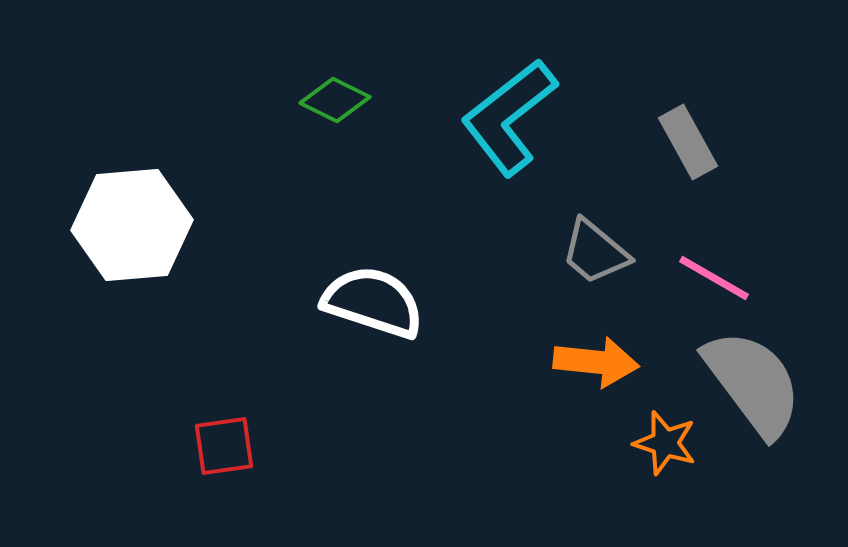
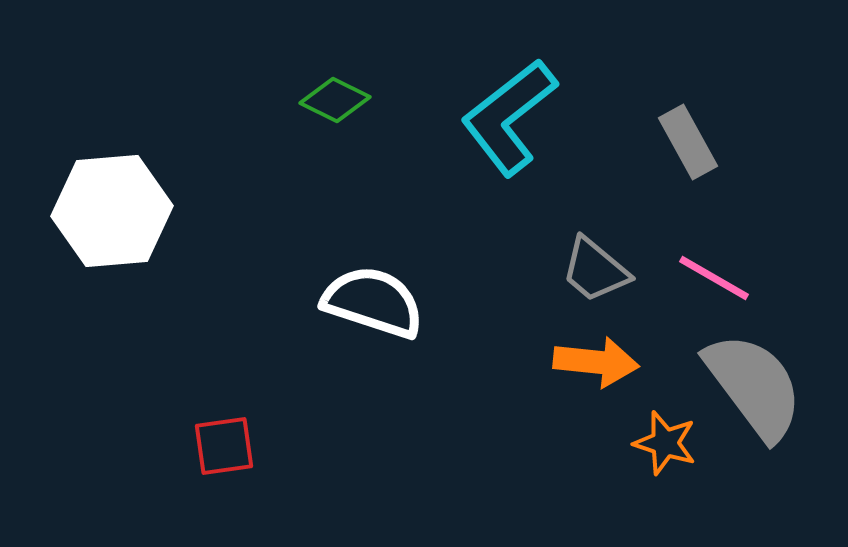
white hexagon: moved 20 px left, 14 px up
gray trapezoid: moved 18 px down
gray semicircle: moved 1 px right, 3 px down
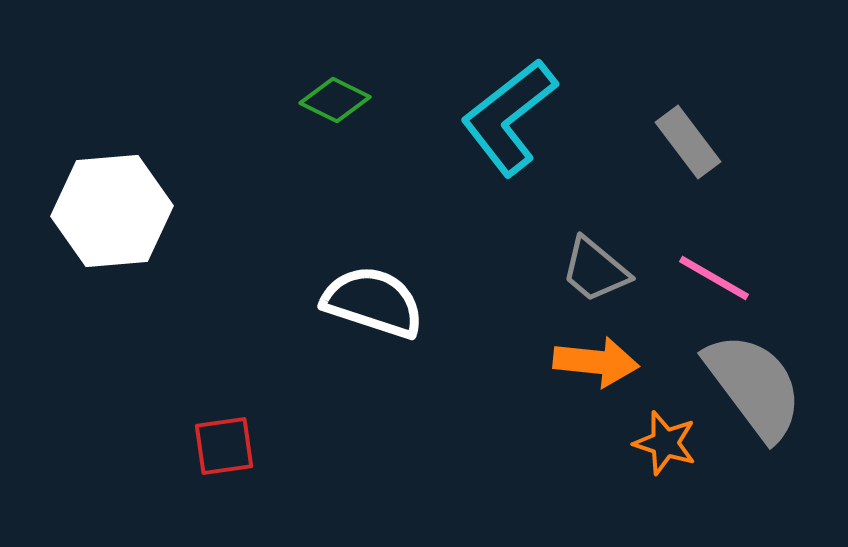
gray rectangle: rotated 8 degrees counterclockwise
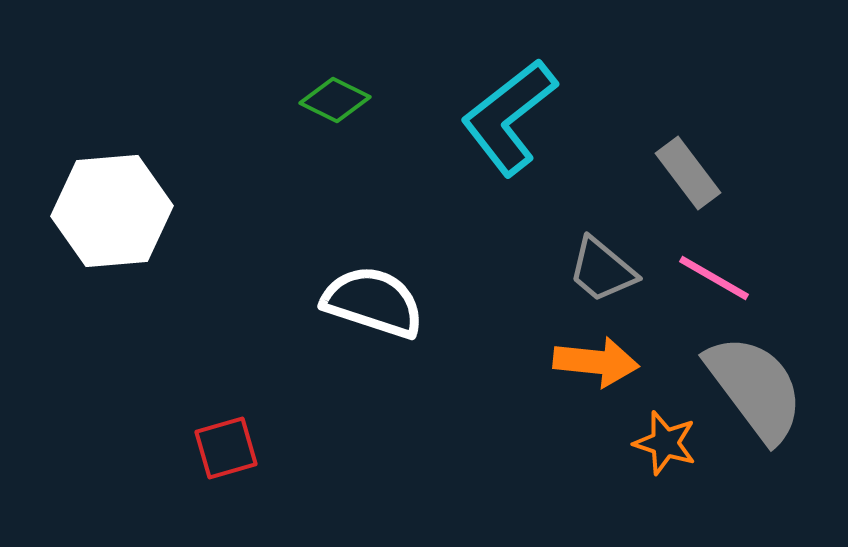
gray rectangle: moved 31 px down
gray trapezoid: moved 7 px right
gray semicircle: moved 1 px right, 2 px down
red square: moved 2 px right, 2 px down; rotated 8 degrees counterclockwise
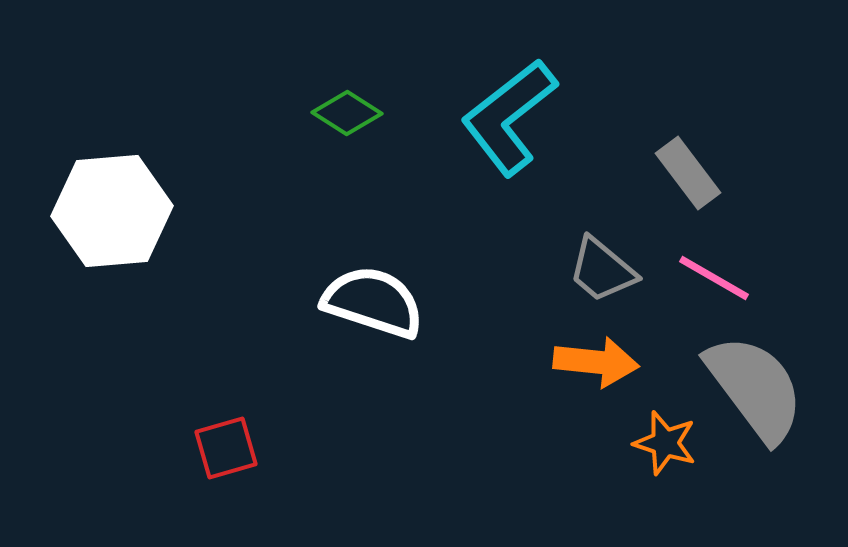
green diamond: moved 12 px right, 13 px down; rotated 6 degrees clockwise
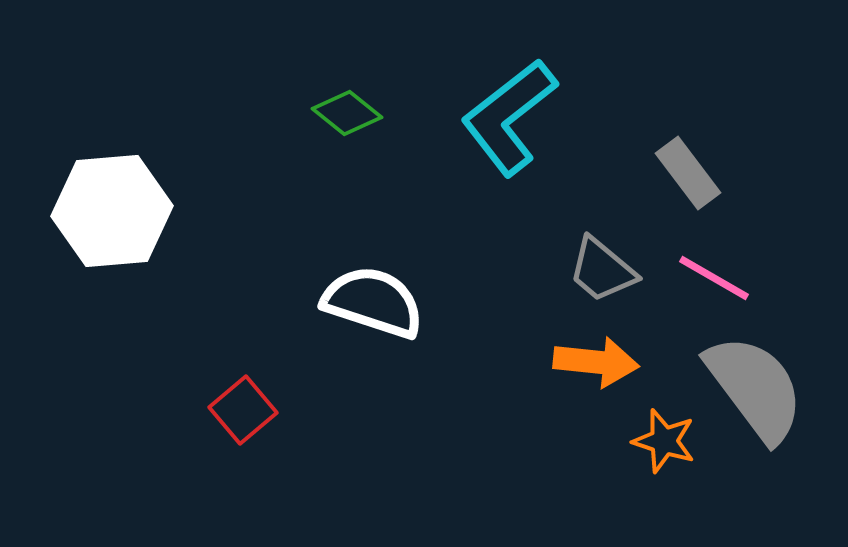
green diamond: rotated 6 degrees clockwise
orange star: moved 1 px left, 2 px up
red square: moved 17 px right, 38 px up; rotated 24 degrees counterclockwise
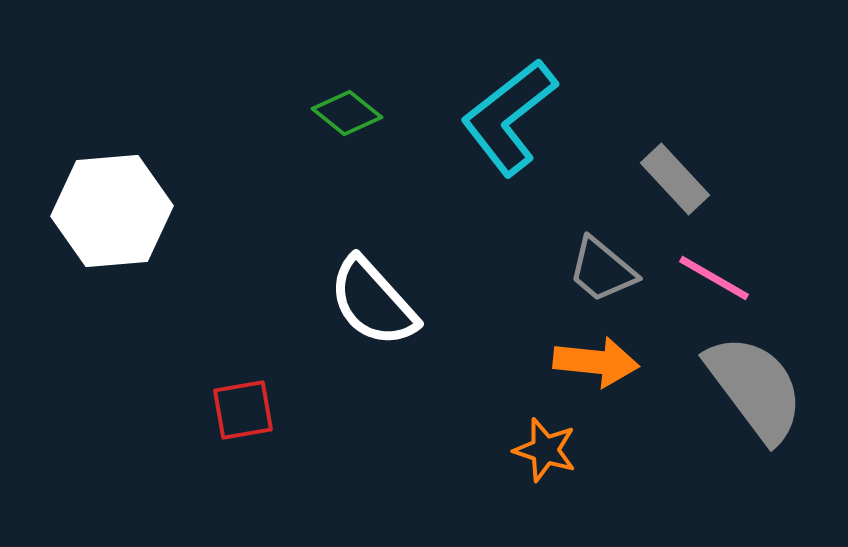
gray rectangle: moved 13 px left, 6 px down; rotated 6 degrees counterclockwise
white semicircle: rotated 150 degrees counterclockwise
red square: rotated 30 degrees clockwise
orange star: moved 119 px left, 9 px down
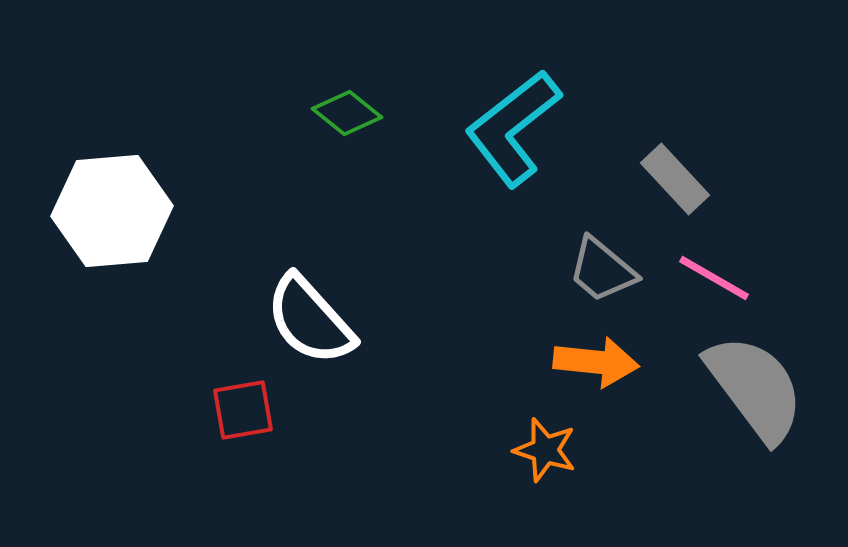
cyan L-shape: moved 4 px right, 11 px down
white semicircle: moved 63 px left, 18 px down
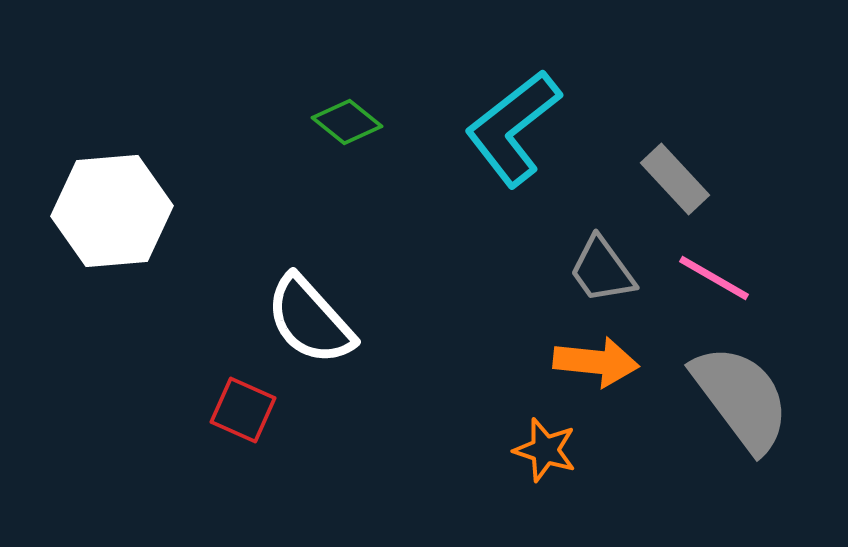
green diamond: moved 9 px down
gray trapezoid: rotated 14 degrees clockwise
gray semicircle: moved 14 px left, 10 px down
red square: rotated 34 degrees clockwise
